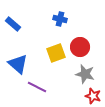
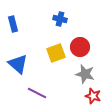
blue rectangle: rotated 35 degrees clockwise
purple line: moved 6 px down
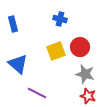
yellow square: moved 2 px up
red star: moved 5 px left
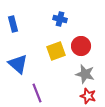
red circle: moved 1 px right, 1 px up
purple line: rotated 42 degrees clockwise
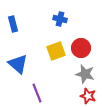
red circle: moved 2 px down
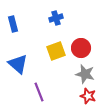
blue cross: moved 4 px left, 1 px up; rotated 32 degrees counterclockwise
purple line: moved 2 px right, 1 px up
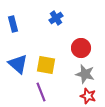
blue cross: rotated 16 degrees counterclockwise
yellow square: moved 10 px left, 14 px down; rotated 30 degrees clockwise
purple line: moved 2 px right
